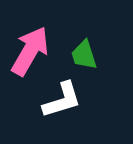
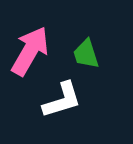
green trapezoid: moved 2 px right, 1 px up
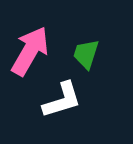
green trapezoid: rotated 36 degrees clockwise
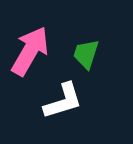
white L-shape: moved 1 px right, 1 px down
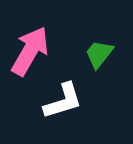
green trapezoid: moved 13 px right; rotated 20 degrees clockwise
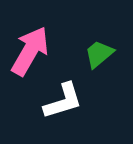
green trapezoid: rotated 12 degrees clockwise
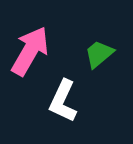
white L-shape: rotated 132 degrees clockwise
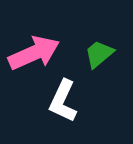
pink arrow: moved 4 px right, 2 px down; rotated 36 degrees clockwise
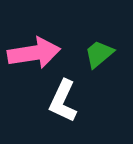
pink arrow: rotated 15 degrees clockwise
